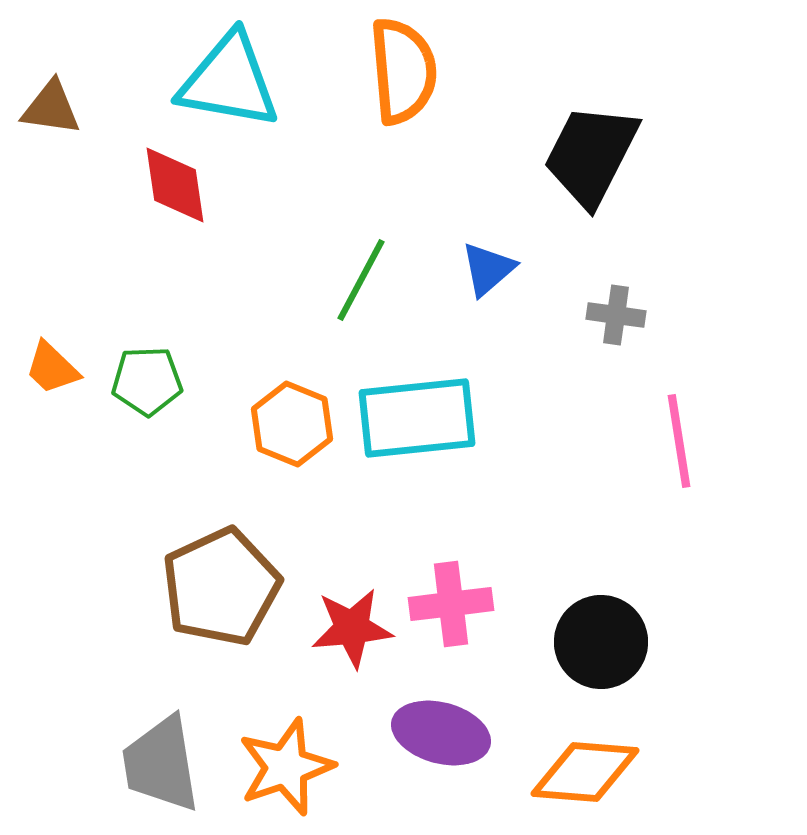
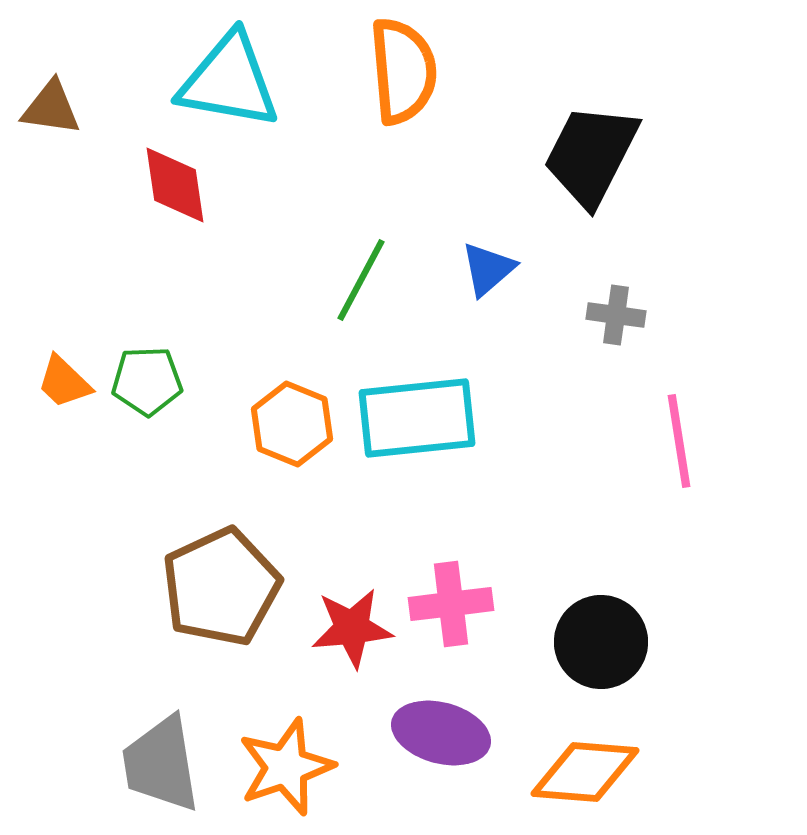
orange trapezoid: moved 12 px right, 14 px down
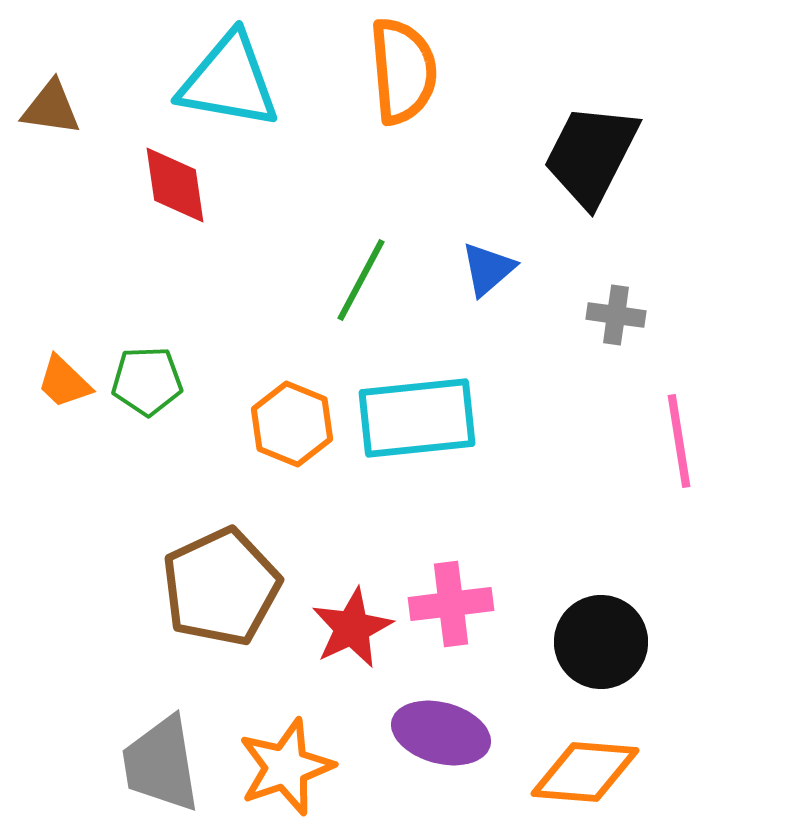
red star: rotated 20 degrees counterclockwise
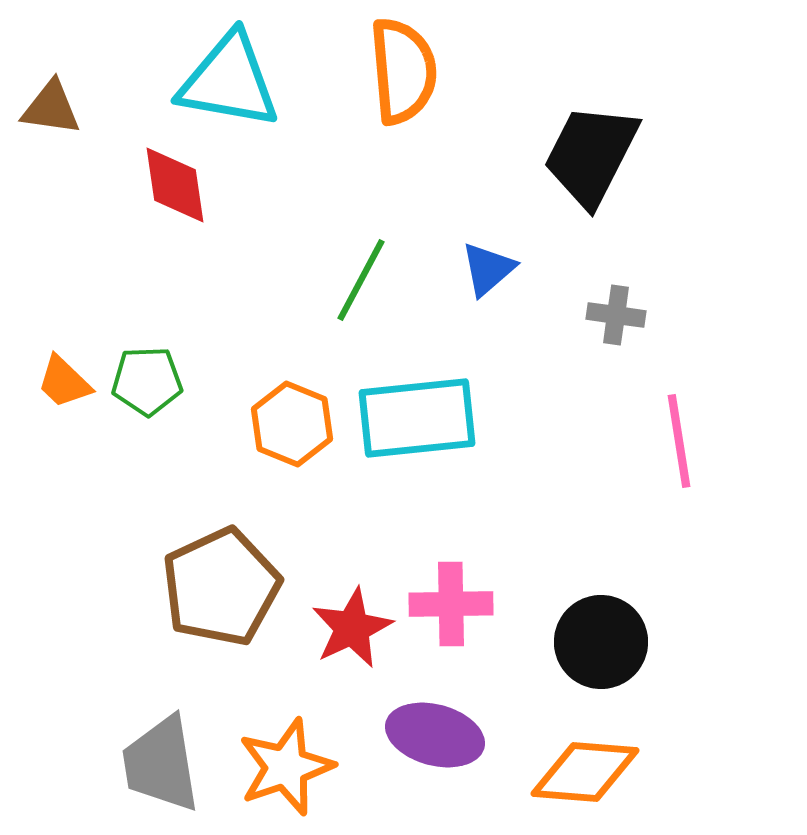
pink cross: rotated 6 degrees clockwise
purple ellipse: moved 6 px left, 2 px down
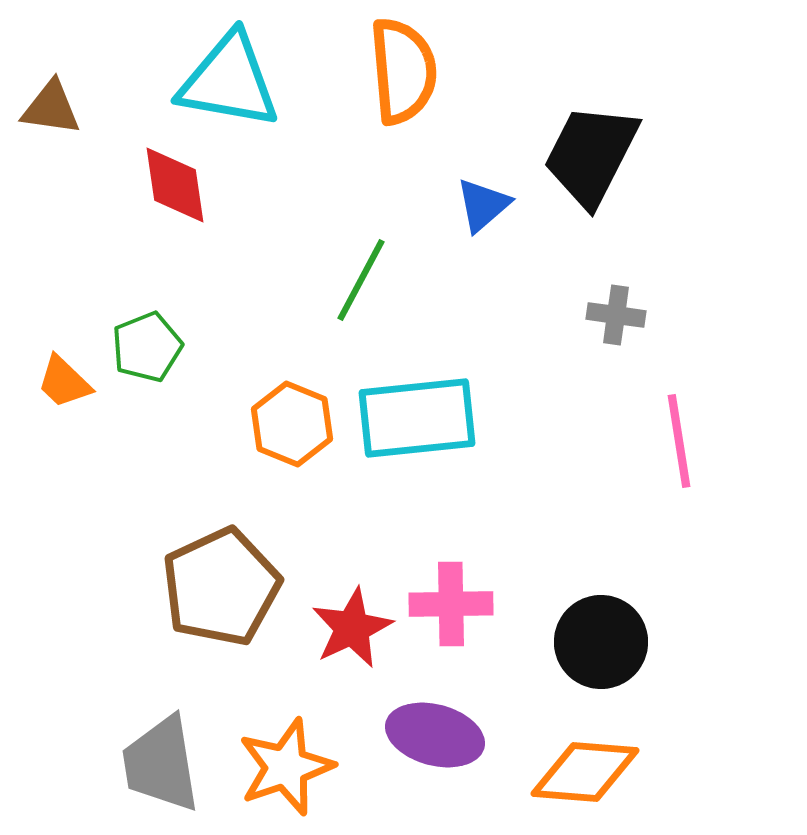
blue triangle: moved 5 px left, 64 px up
green pentagon: moved 34 px up; rotated 20 degrees counterclockwise
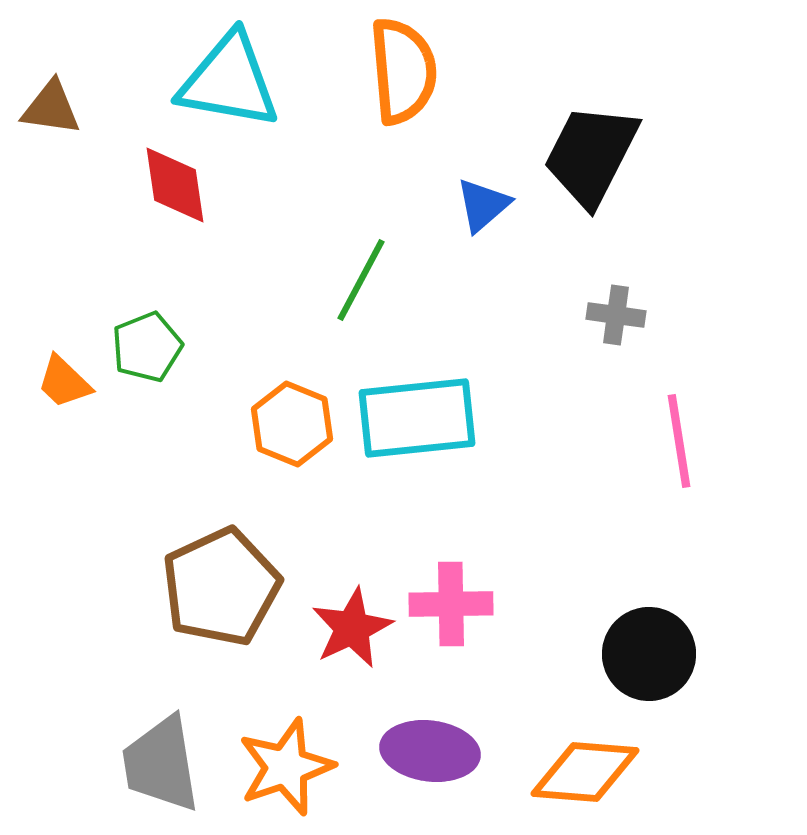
black circle: moved 48 px right, 12 px down
purple ellipse: moved 5 px left, 16 px down; rotated 8 degrees counterclockwise
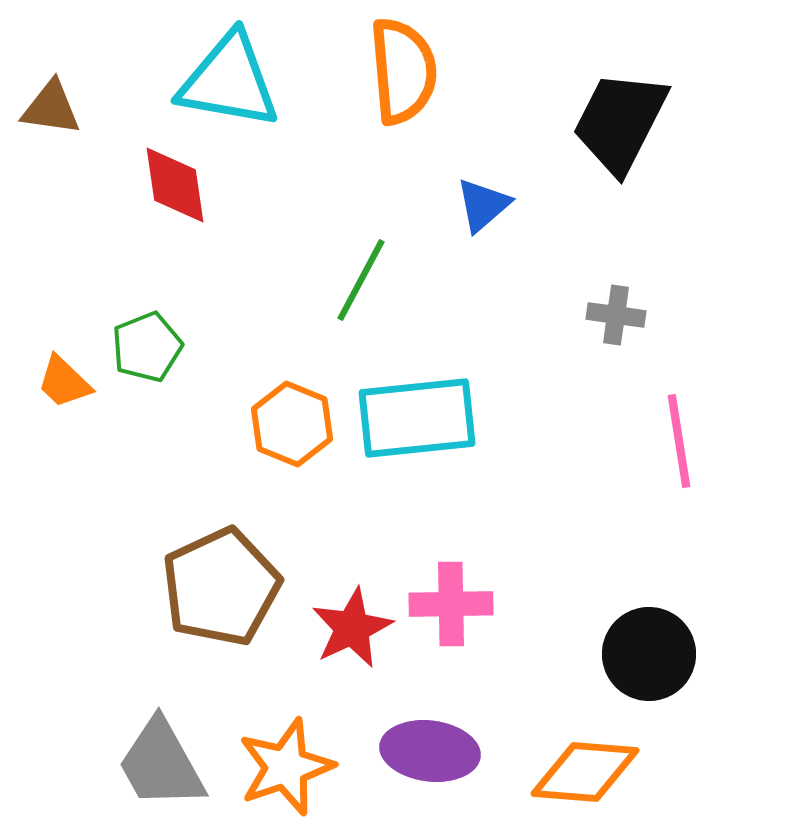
black trapezoid: moved 29 px right, 33 px up
gray trapezoid: rotated 20 degrees counterclockwise
